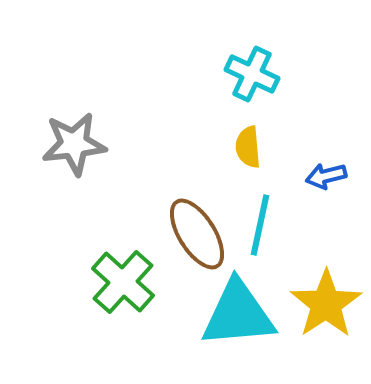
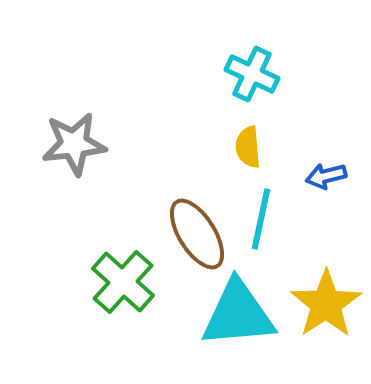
cyan line: moved 1 px right, 6 px up
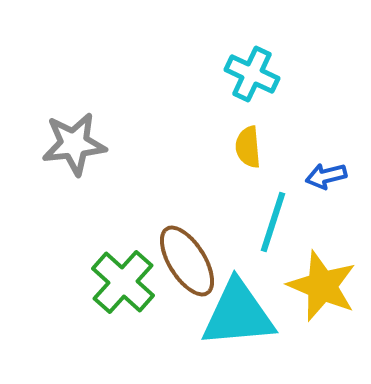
cyan line: moved 12 px right, 3 px down; rotated 6 degrees clockwise
brown ellipse: moved 10 px left, 27 px down
yellow star: moved 4 px left, 18 px up; rotated 16 degrees counterclockwise
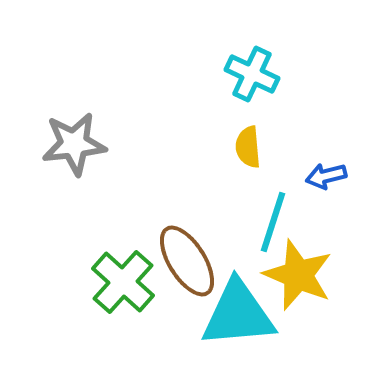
yellow star: moved 24 px left, 11 px up
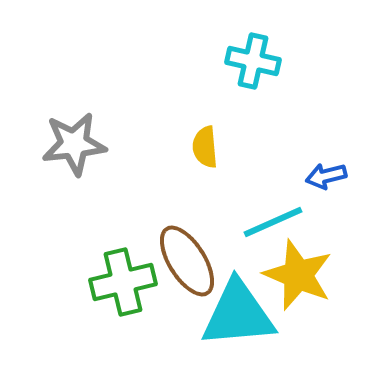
cyan cross: moved 1 px right, 13 px up; rotated 12 degrees counterclockwise
yellow semicircle: moved 43 px left
cyan line: rotated 48 degrees clockwise
green cross: rotated 34 degrees clockwise
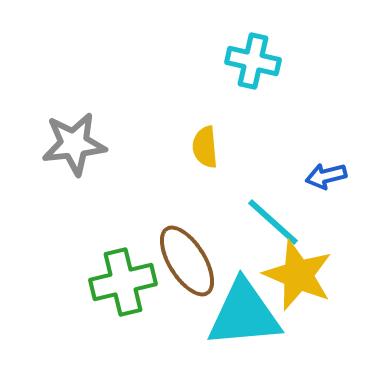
cyan line: rotated 66 degrees clockwise
cyan triangle: moved 6 px right
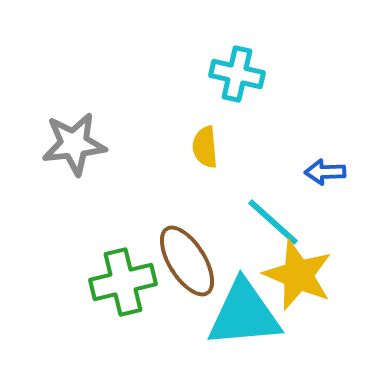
cyan cross: moved 16 px left, 13 px down
blue arrow: moved 1 px left, 4 px up; rotated 12 degrees clockwise
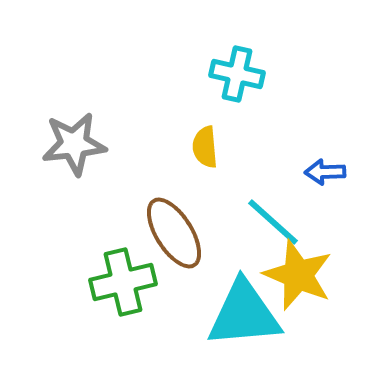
brown ellipse: moved 13 px left, 28 px up
